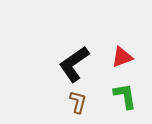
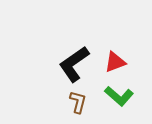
red triangle: moved 7 px left, 5 px down
green L-shape: moved 6 px left; rotated 140 degrees clockwise
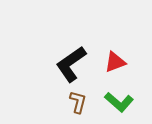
black L-shape: moved 3 px left
green L-shape: moved 6 px down
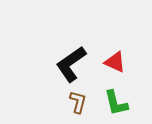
red triangle: rotated 45 degrees clockwise
green L-shape: moved 3 px left, 1 px down; rotated 36 degrees clockwise
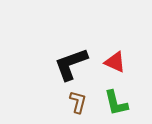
black L-shape: rotated 15 degrees clockwise
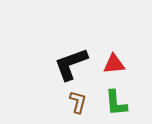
red triangle: moved 1 px left, 2 px down; rotated 30 degrees counterclockwise
green L-shape: rotated 8 degrees clockwise
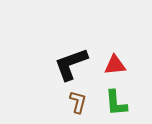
red triangle: moved 1 px right, 1 px down
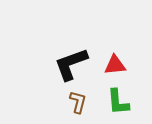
green L-shape: moved 2 px right, 1 px up
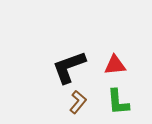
black L-shape: moved 2 px left, 3 px down
brown L-shape: rotated 25 degrees clockwise
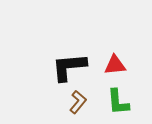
black L-shape: rotated 15 degrees clockwise
